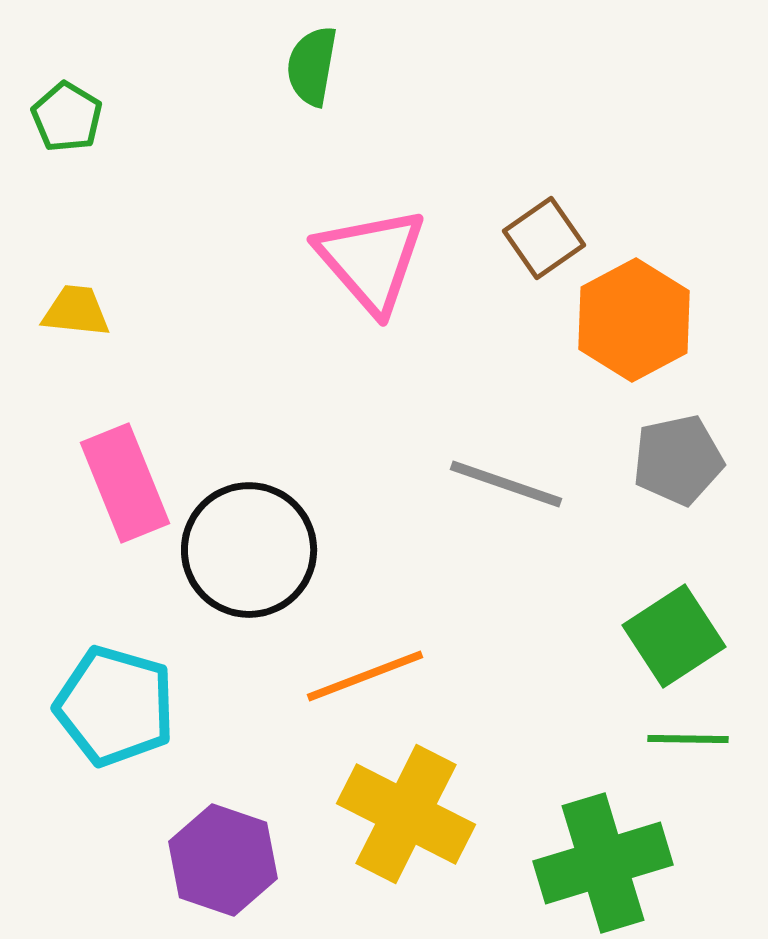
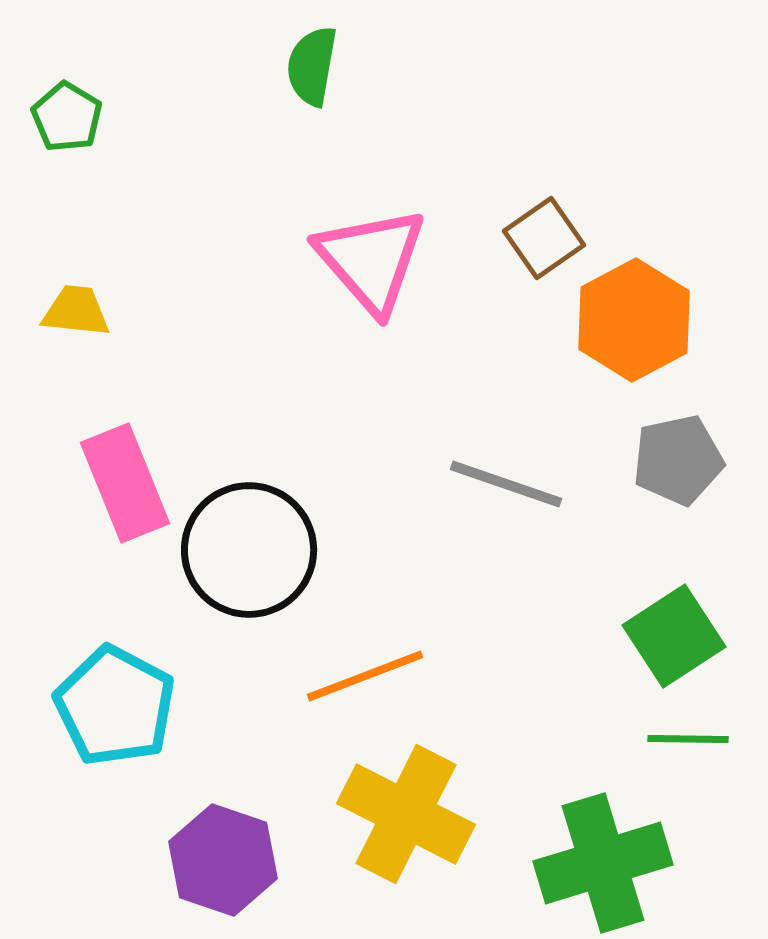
cyan pentagon: rotated 12 degrees clockwise
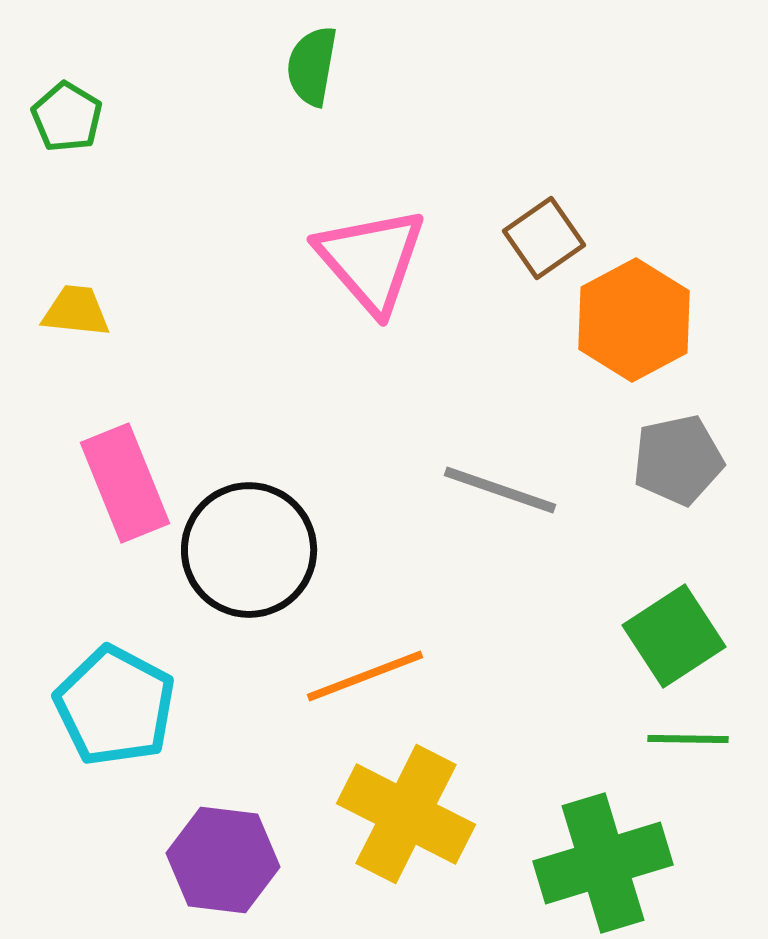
gray line: moved 6 px left, 6 px down
purple hexagon: rotated 12 degrees counterclockwise
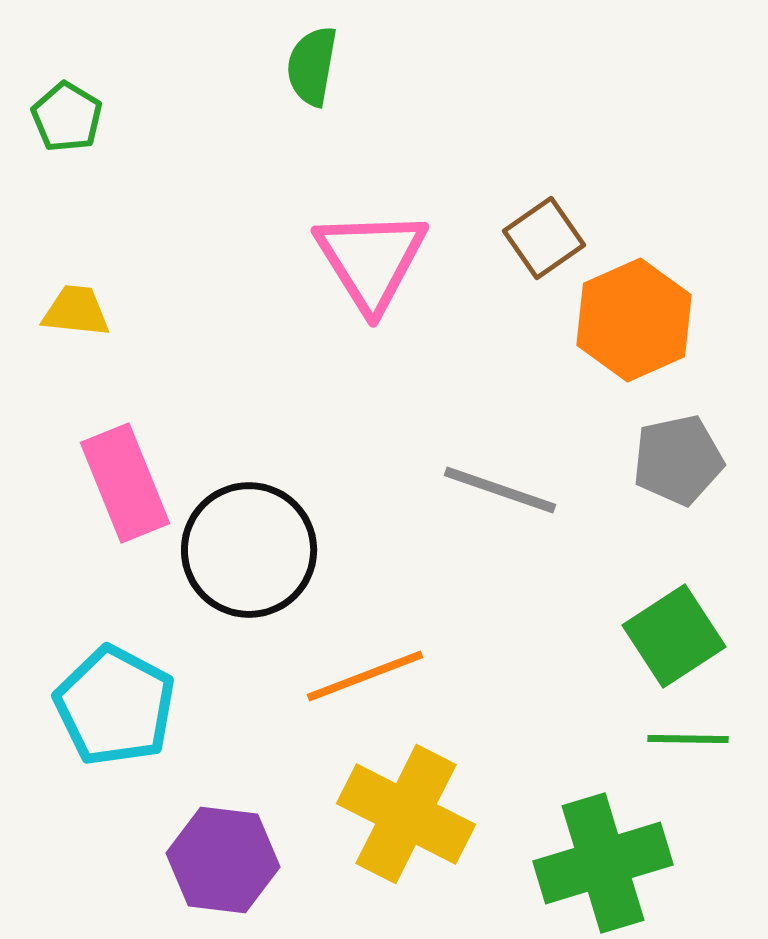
pink triangle: rotated 9 degrees clockwise
orange hexagon: rotated 4 degrees clockwise
